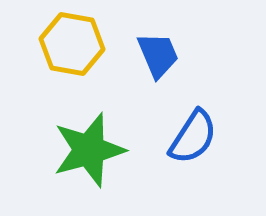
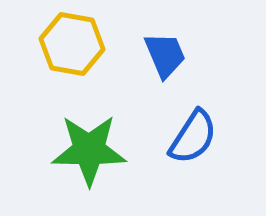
blue trapezoid: moved 7 px right
green star: rotated 16 degrees clockwise
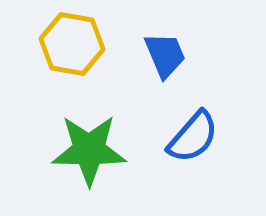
blue semicircle: rotated 8 degrees clockwise
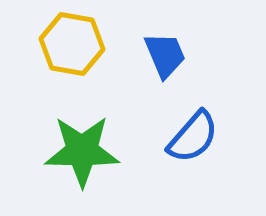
green star: moved 7 px left, 1 px down
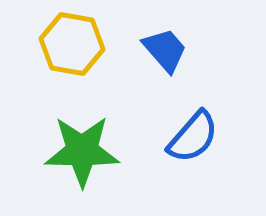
blue trapezoid: moved 5 px up; rotated 18 degrees counterclockwise
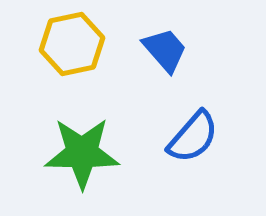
yellow hexagon: rotated 22 degrees counterclockwise
green star: moved 2 px down
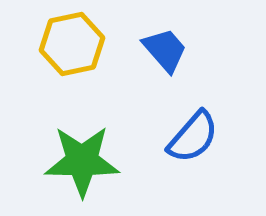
green star: moved 8 px down
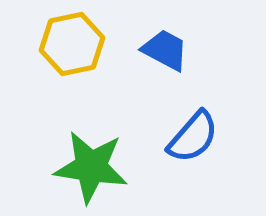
blue trapezoid: rotated 21 degrees counterclockwise
green star: moved 9 px right, 6 px down; rotated 8 degrees clockwise
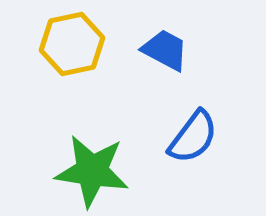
blue semicircle: rotated 4 degrees counterclockwise
green star: moved 1 px right, 4 px down
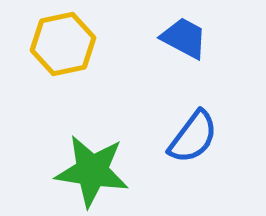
yellow hexagon: moved 9 px left
blue trapezoid: moved 19 px right, 12 px up
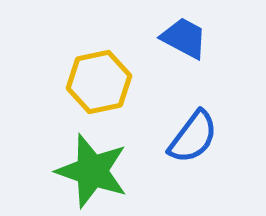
yellow hexagon: moved 36 px right, 38 px down
green star: rotated 10 degrees clockwise
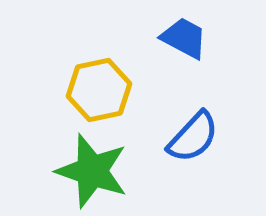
yellow hexagon: moved 8 px down
blue semicircle: rotated 6 degrees clockwise
